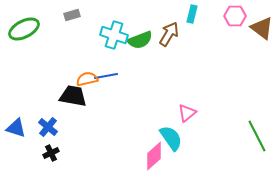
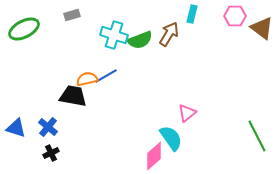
blue line: rotated 20 degrees counterclockwise
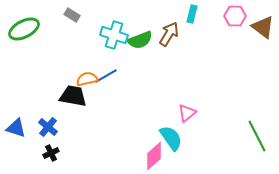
gray rectangle: rotated 49 degrees clockwise
brown triangle: moved 1 px right, 1 px up
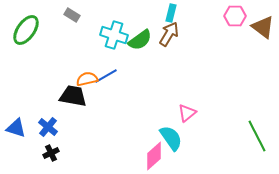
cyan rectangle: moved 21 px left, 1 px up
green ellipse: moved 2 px right, 1 px down; rotated 28 degrees counterclockwise
green semicircle: rotated 15 degrees counterclockwise
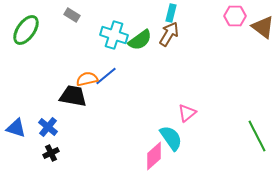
blue line: rotated 10 degrees counterclockwise
